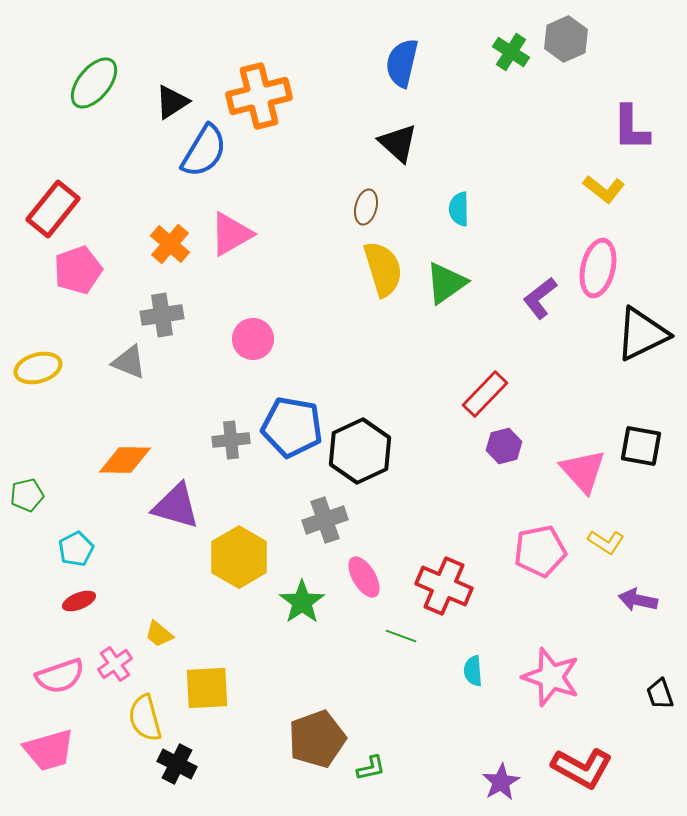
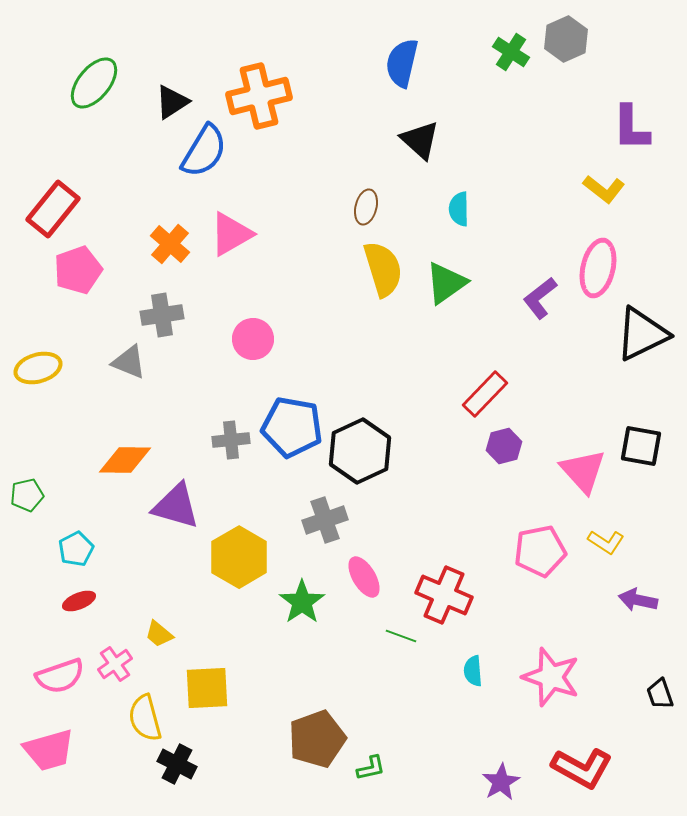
black triangle at (398, 143): moved 22 px right, 3 px up
red cross at (444, 586): moved 9 px down
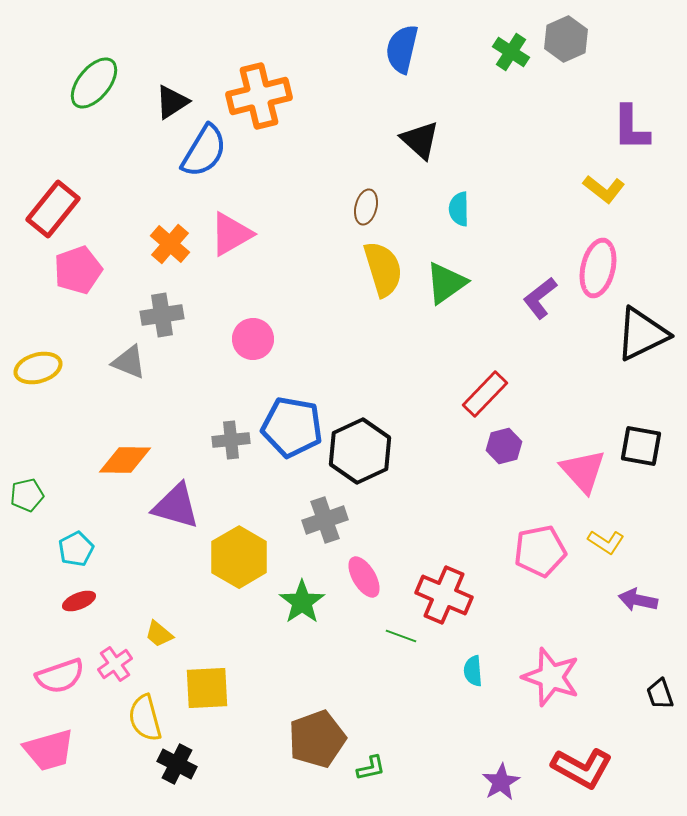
blue semicircle at (402, 63): moved 14 px up
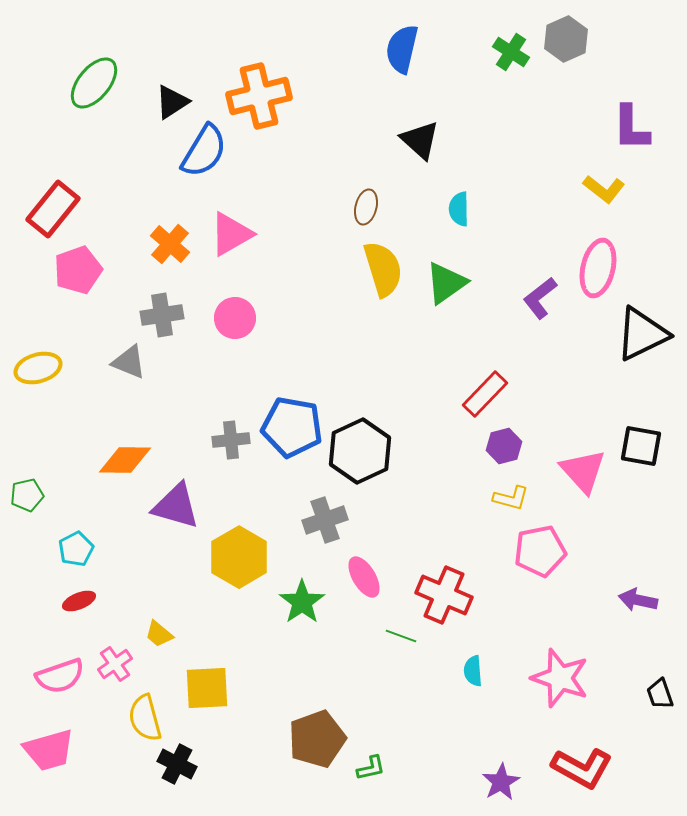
pink circle at (253, 339): moved 18 px left, 21 px up
yellow L-shape at (606, 542): moved 95 px left, 44 px up; rotated 18 degrees counterclockwise
pink star at (551, 677): moved 9 px right, 1 px down
